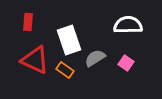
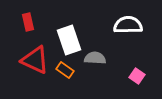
red rectangle: rotated 18 degrees counterclockwise
gray semicircle: rotated 35 degrees clockwise
pink square: moved 11 px right, 13 px down
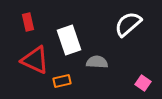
white semicircle: moved 1 px up; rotated 40 degrees counterclockwise
gray semicircle: moved 2 px right, 4 px down
orange rectangle: moved 3 px left, 11 px down; rotated 48 degrees counterclockwise
pink square: moved 6 px right, 7 px down
